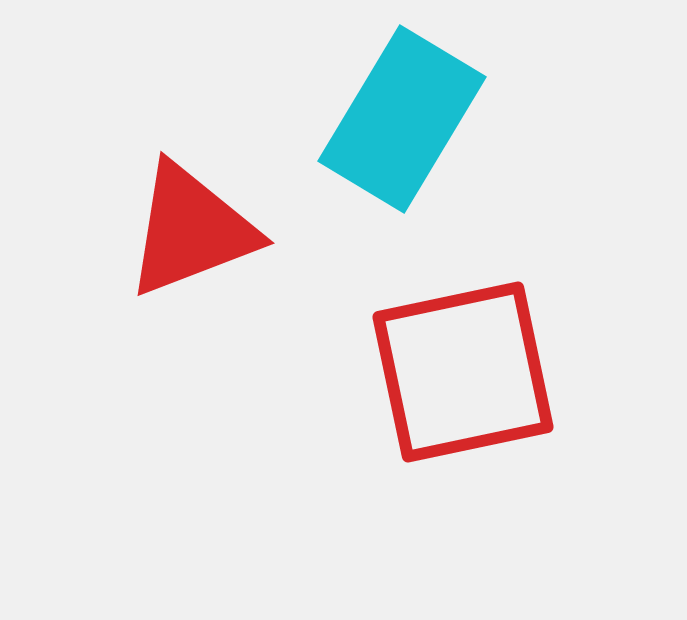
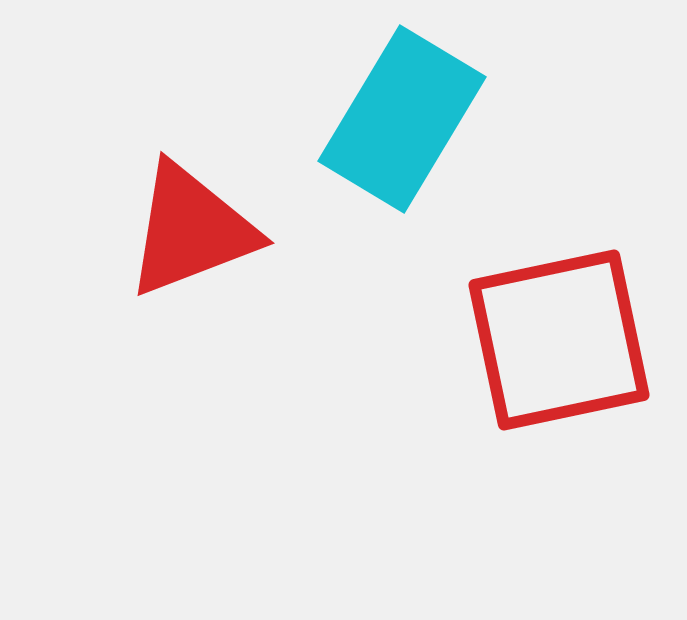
red square: moved 96 px right, 32 px up
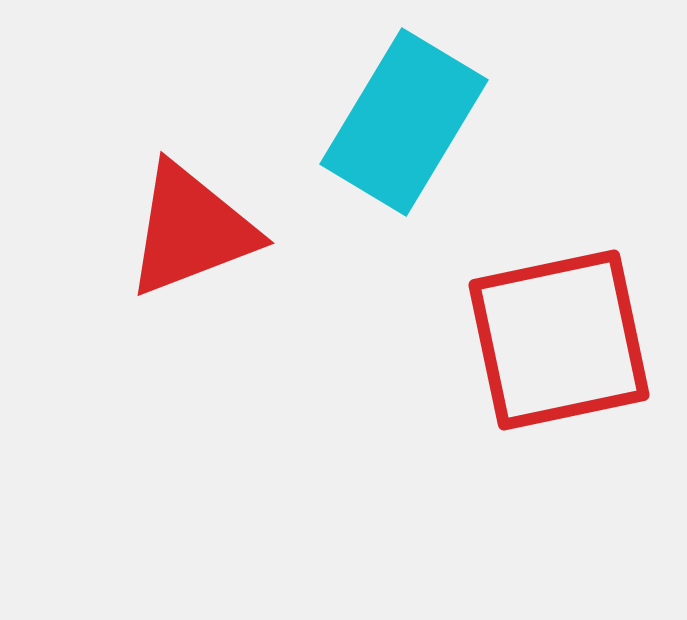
cyan rectangle: moved 2 px right, 3 px down
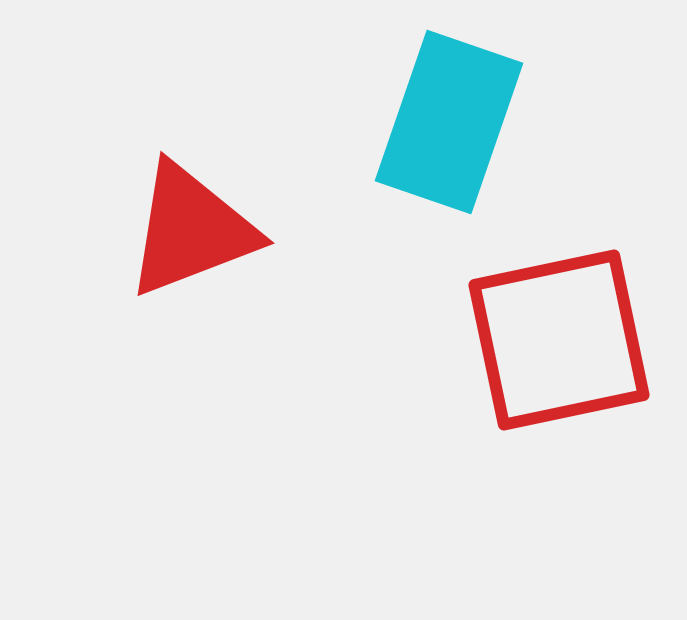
cyan rectangle: moved 45 px right; rotated 12 degrees counterclockwise
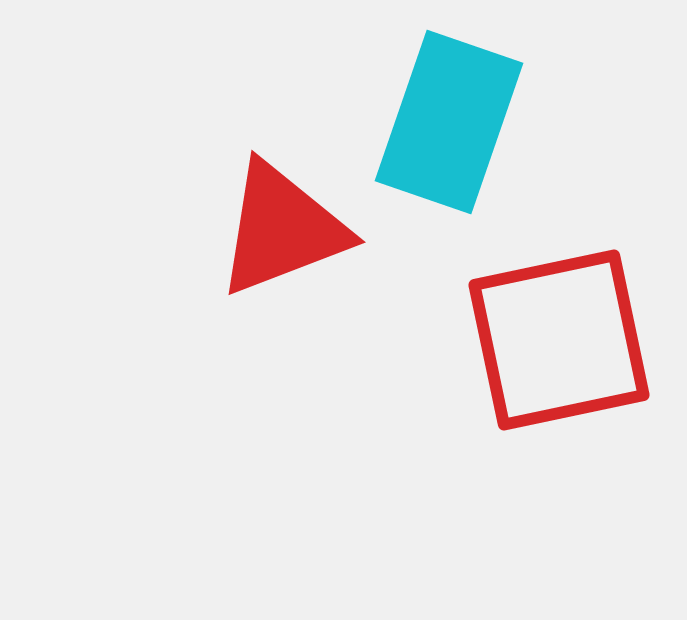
red triangle: moved 91 px right, 1 px up
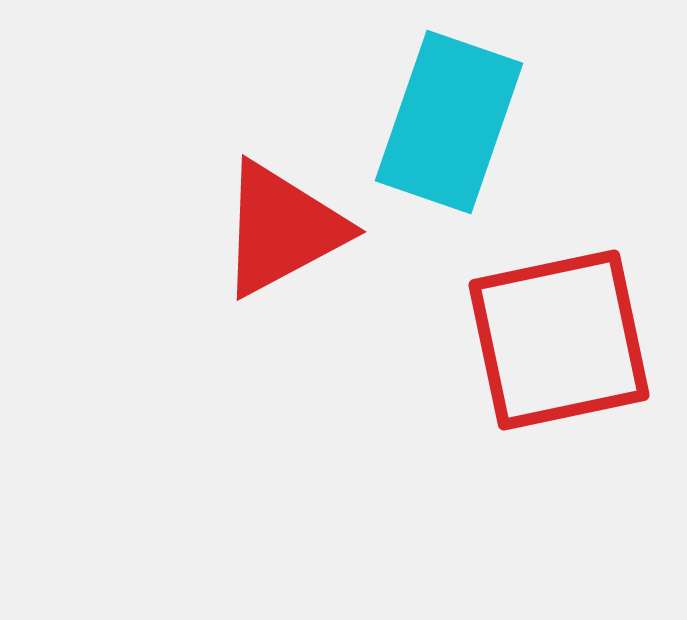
red triangle: rotated 7 degrees counterclockwise
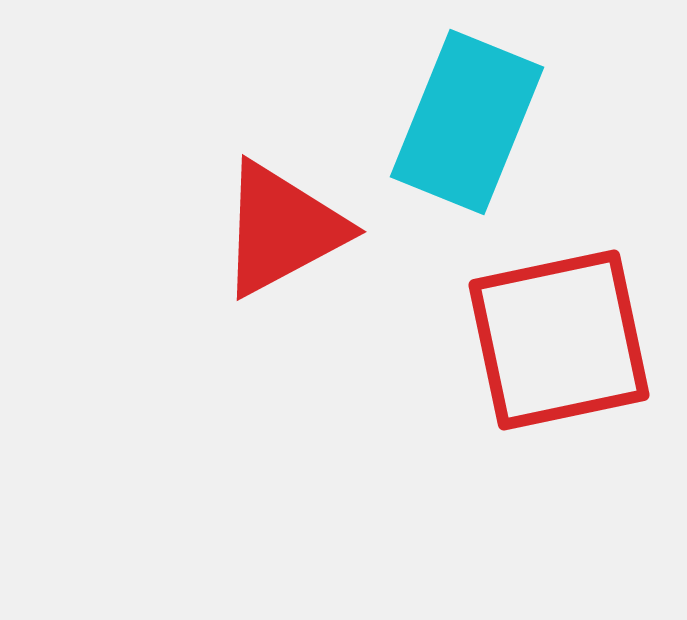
cyan rectangle: moved 18 px right; rotated 3 degrees clockwise
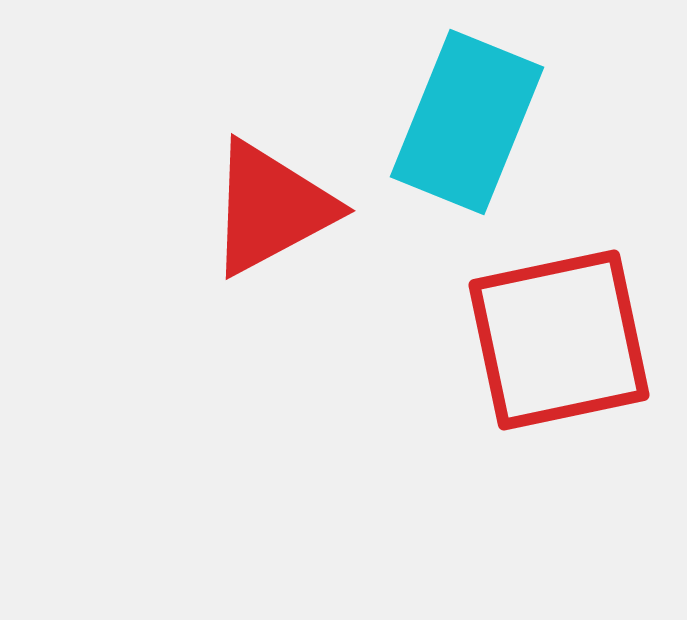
red triangle: moved 11 px left, 21 px up
